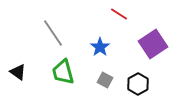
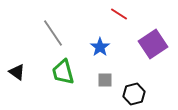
black triangle: moved 1 px left
gray square: rotated 28 degrees counterclockwise
black hexagon: moved 4 px left, 10 px down; rotated 15 degrees clockwise
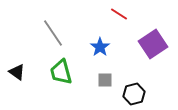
green trapezoid: moved 2 px left
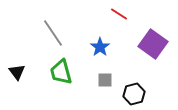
purple square: rotated 20 degrees counterclockwise
black triangle: rotated 18 degrees clockwise
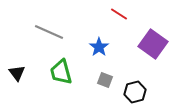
gray line: moved 4 px left, 1 px up; rotated 32 degrees counterclockwise
blue star: moved 1 px left
black triangle: moved 1 px down
gray square: rotated 21 degrees clockwise
black hexagon: moved 1 px right, 2 px up
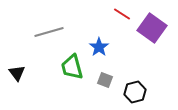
red line: moved 3 px right
gray line: rotated 40 degrees counterclockwise
purple square: moved 1 px left, 16 px up
green trapezoid: moved 11 px right, 5 px up
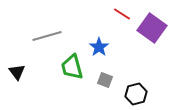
gray line: moved 2 px left, 4 px down
black triangle: moved 1 px up
black hexagon: moved 1 px right, 2 px down
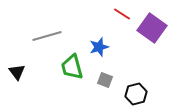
blue star: rotated 18 degrees clockwise
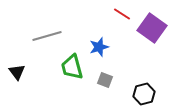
black hexagon: moved 8 px right
